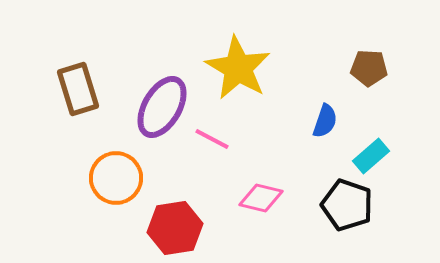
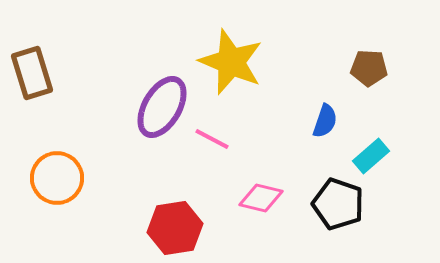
yellow star: moved 7 px left, 6 px up; rotated 8 degrees counterclockwise
brown rectangle: moved 46 px left, 16 px up
orange circle: moved 59 px left
black pentagon: moved 9 px left, 1 px up
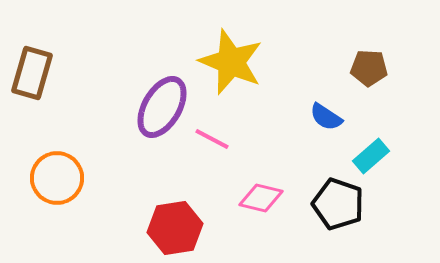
brown rectangle: rotated 33 degrees clockwise
blue semicircle: moved 1 px right, 4 px up; rotated 104 degrees clockwise
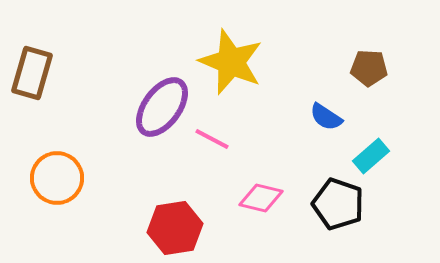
purple ellipse: rotated 6 degrees clockwise
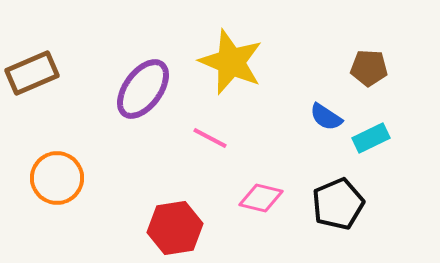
brown rectangle: rotated 51 degrees clockwise
purple ellipse: moved 19 px left, 18 px up
pink line: moved 2 px left, 1 px up
cyan rectangle: moved 18 px up; rotated 15 degrees clockwise
black pentagon: rotated 30 degrees clockwise
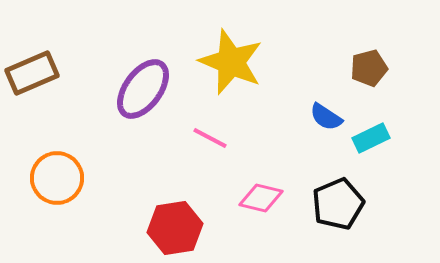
brown pentagon: rotated 18 degrees counterclockwise
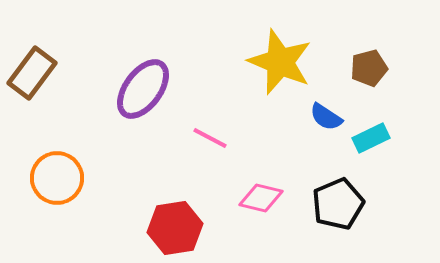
yellow star: moved 49 px right
brown rectangle: rotated 30 degrees counterclockwise
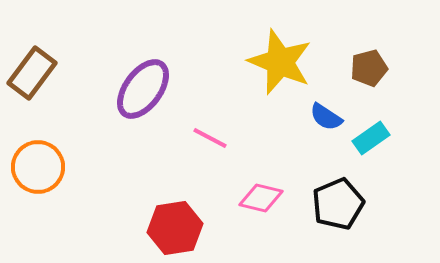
cyan rectangle: rotated 9 degrees counterclockwise
orange circle: moved 19 px left, 11 px up
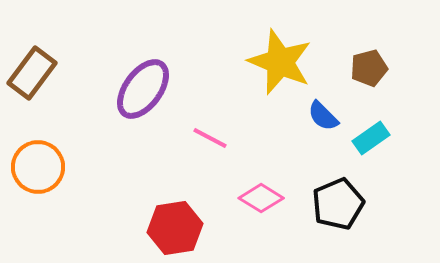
blue semicircle: moved 3 px left, 1 px up; rotated 12 degrees clockwise
pink diamond: rotated 18 degrees clockwise
